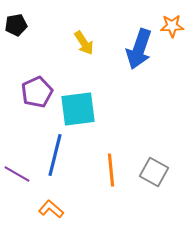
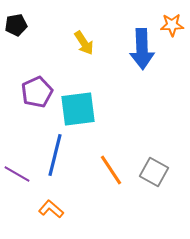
orange star: moved 1 px up
blue arrow: moved 3 px right; rotated 21 degrees counterclockwise
orange line: rotated 28 degrees counterclockwise
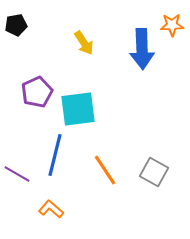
orange line: moved 6 px left
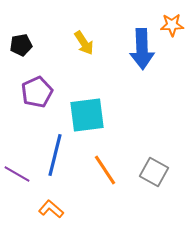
black pentagon: moved 5 px right, 20 px down
cyan square: moved 9 px right, 6 px down
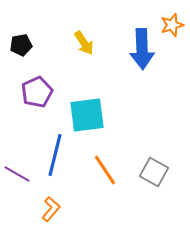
orange star: rotated 15 degrees counterclockwise
orange L-shape: rotated 90 degrees clockwise
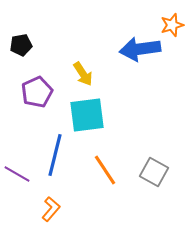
yellow arrow: moved 1 px left, 31 px down
blue arrow: moved 2 px left; rotated 84 degrees clockwise
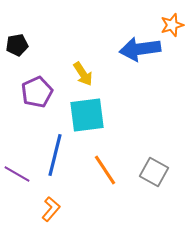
black pentagon: moved 4 px left
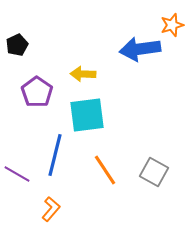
black pentagon: rotated 15 degrees counterclockwise
yellow arrow: rotated 125 degrees clockwise
purple pentagon: rotated 12 degrees counterclockwise
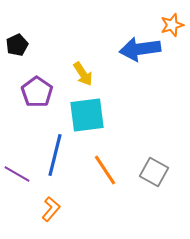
yellow arrow: rotated 125 degrees counterclockwise
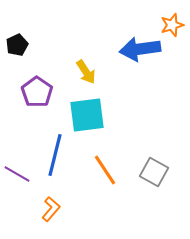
yellow arrow: moved 3 px right, 2 px up
